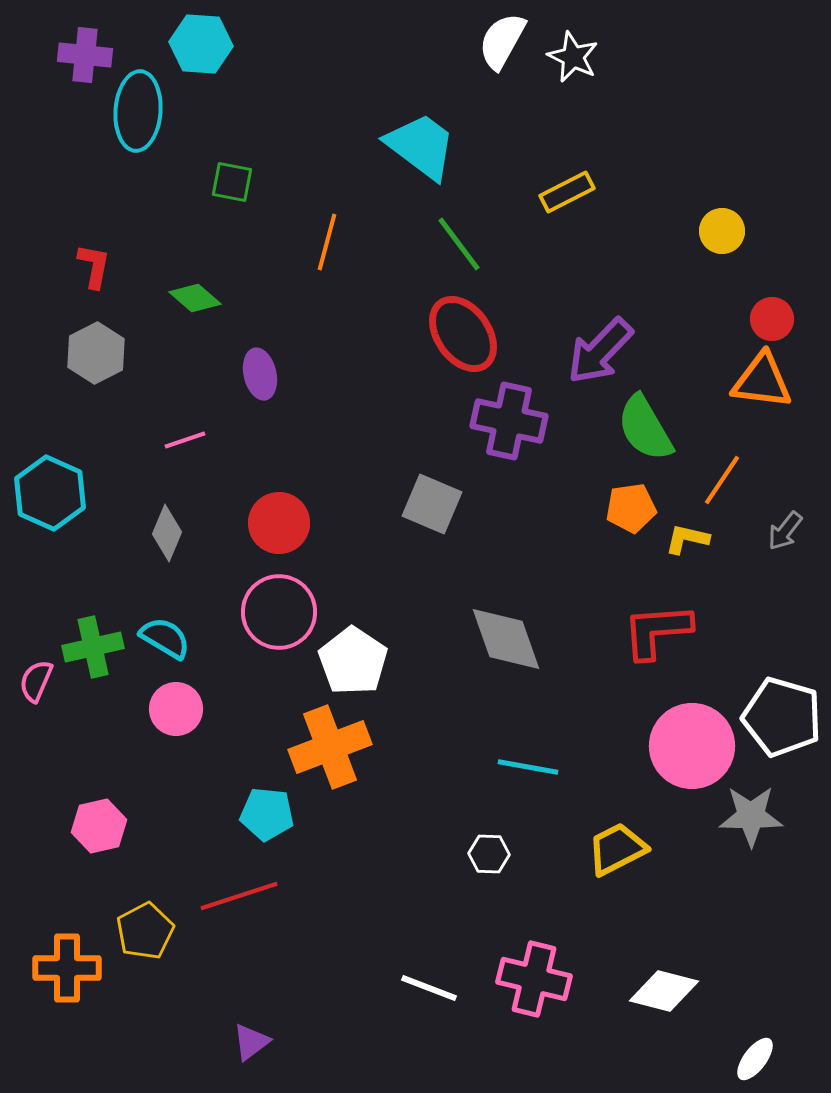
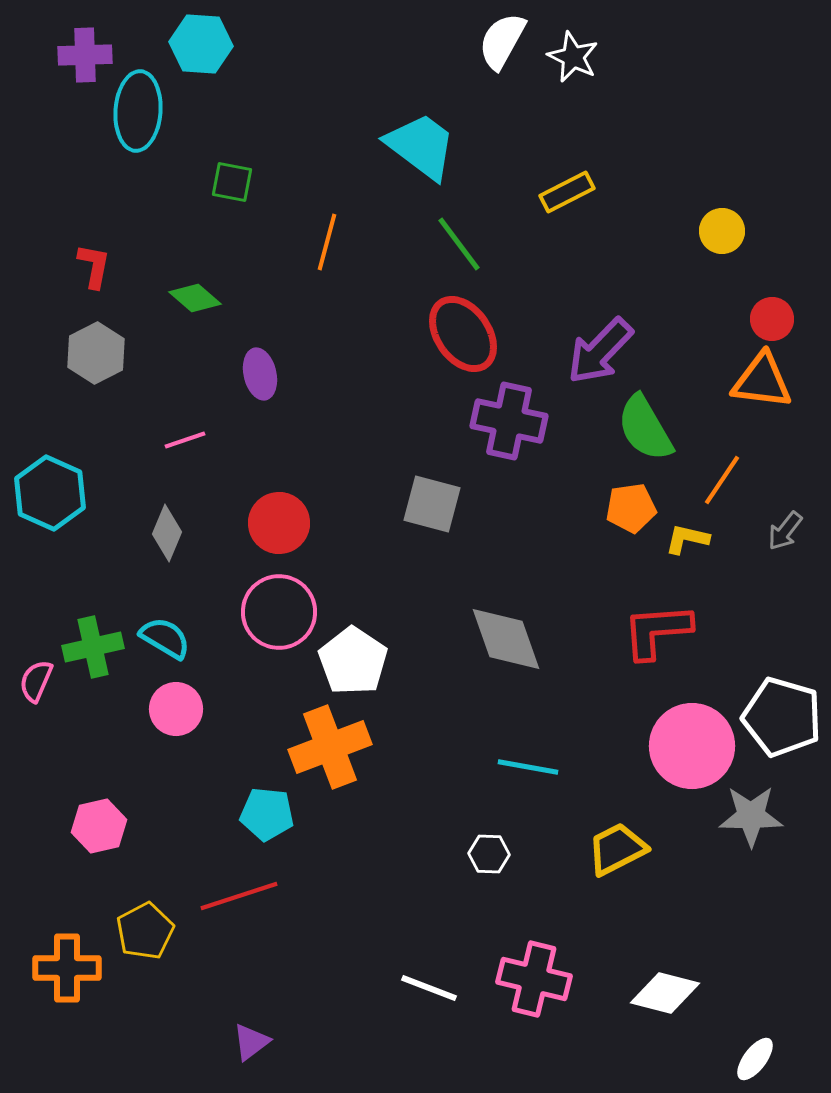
purple cross at (85, 55): rotated 8 degrees counterclockwise
gray square at (432, 504): rotated 8 degrees counterclockwise
white diamond at (664, 991): moved 1 px right, 2 px down
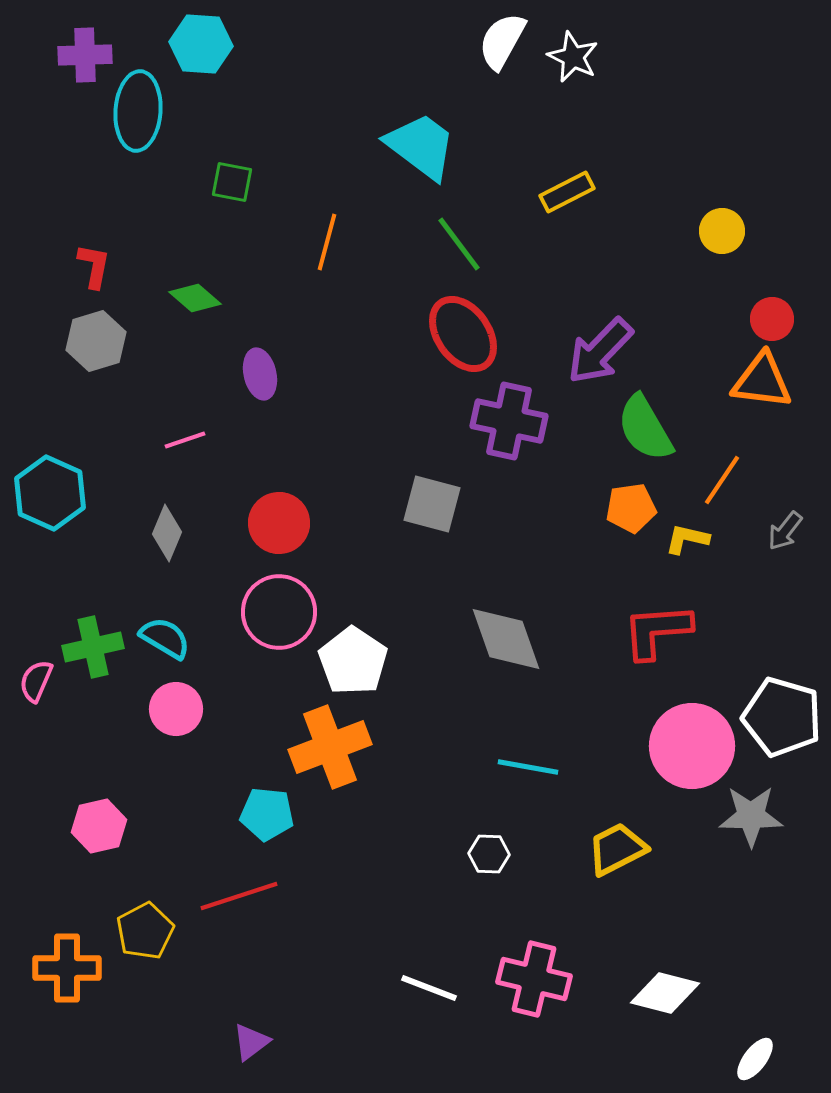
gray hexagon at (96, 353): moved 12 px up; rotated 10 degrees clockwise
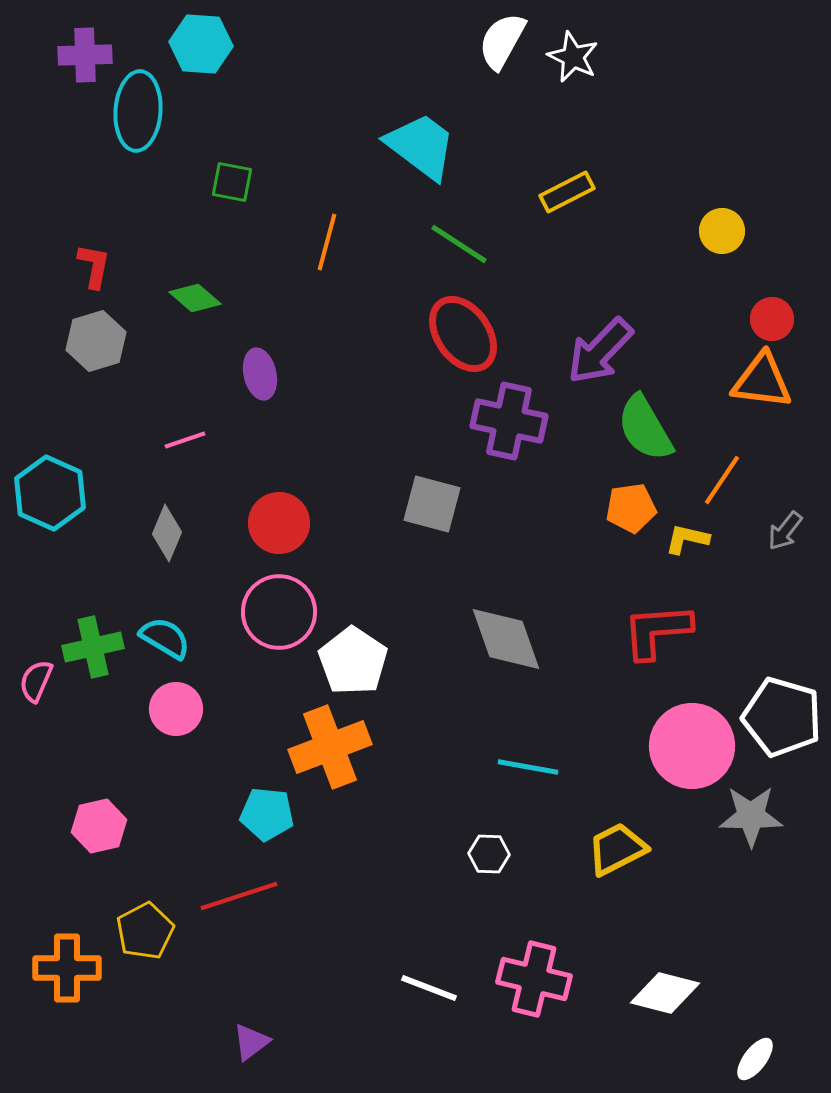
green line at (459, 244): rotated 20 degrees counterclockwise
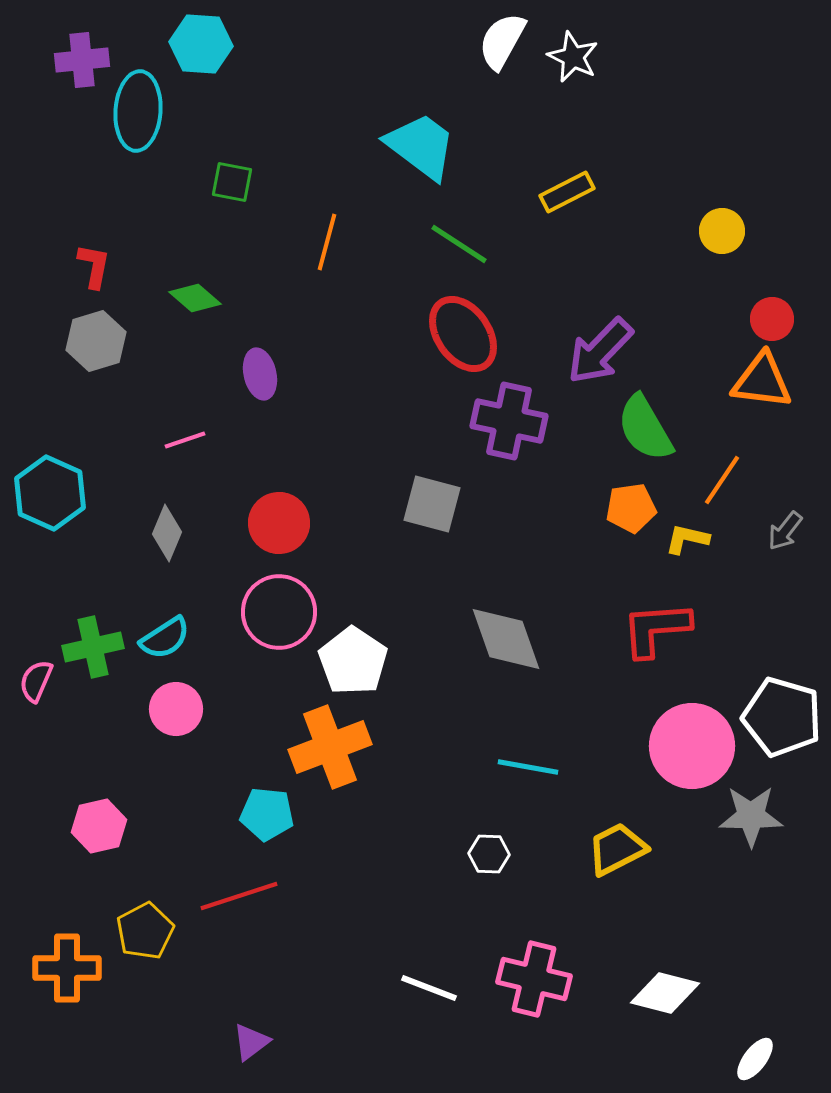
purple cross at (85, 55): moved 3 px left, 5 px down; rotated 4 degrees counterclockwise
red L-shape at (657, 631): moved 1 px left, 2 px up
cyan semicircle at (165, 638): rotated 116 degrees clockwise
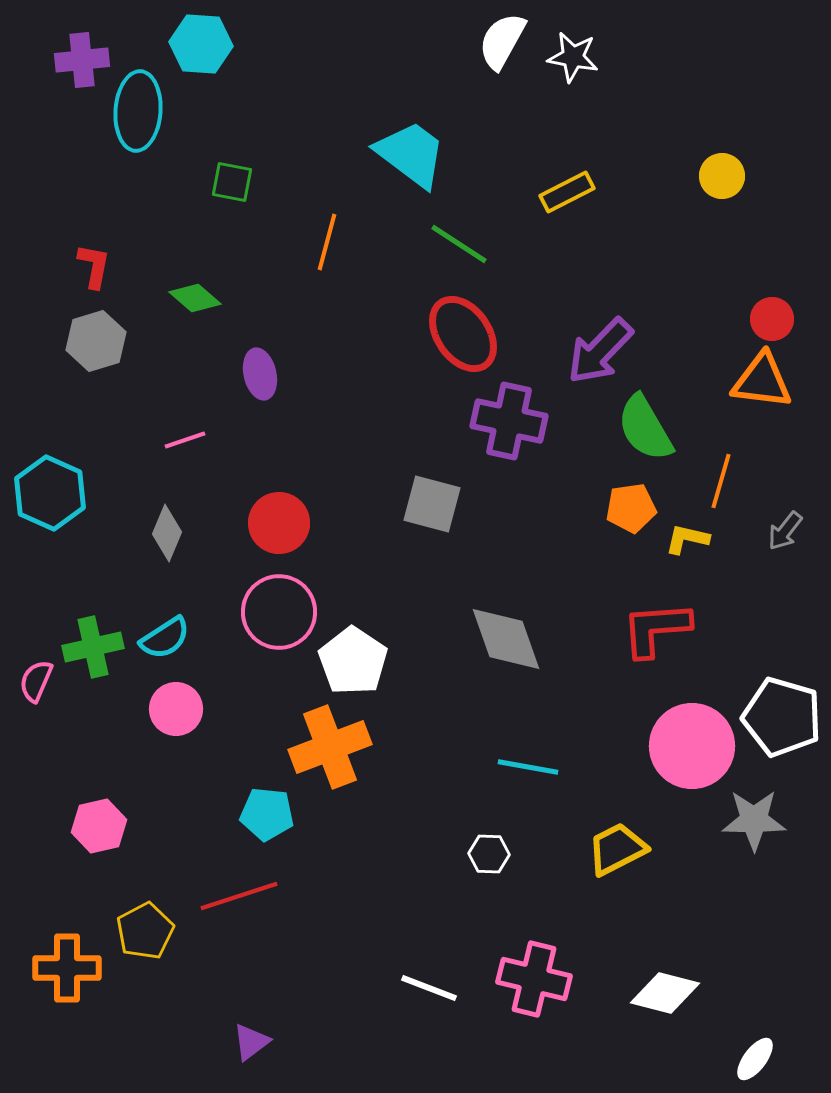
white star at (573, 57): rotated 15 degrees counterclockwise
cyan trapezoid at (421, 146): moved 10 px left, 8 px down
yellow circle at (722, 231): moved 55 px up
orange line at (722, 480): moved 1 px left, 1 px down; rotated 18 degrees counterclockwise
gray star at (751, 816): moved 3 px right, 4 px down
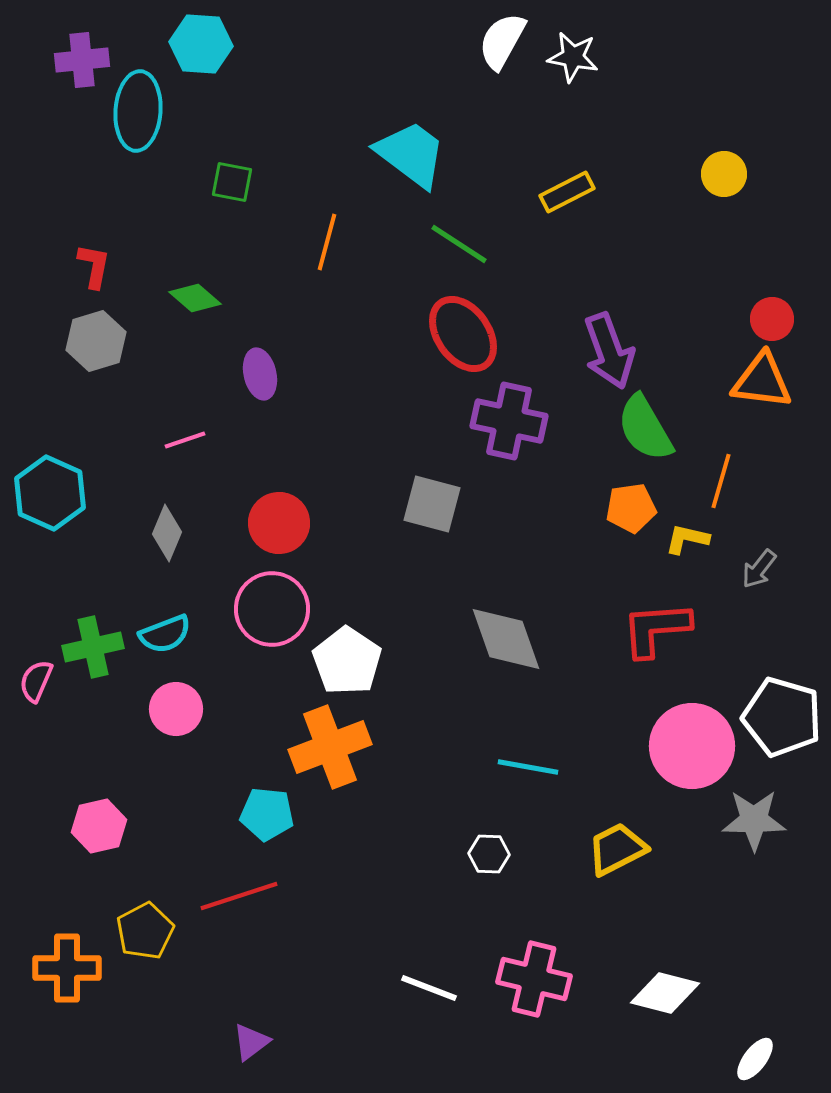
yellow circle at (722, 176): moved 2 px right, 2 px up
purple arrow at (600, 351): moved 9 px right; rotated 64 degrees counterclockwise
gray arrow at (785, 531): moved 26 px left, 38 px down
pink circle at (279, 612): moved 7 px left, 3 px up
cyan semicircle at (165, 638): moved 4 px up; rotated 12 degrees clockwise
white pentagon at (353, 661): moved 6 px left
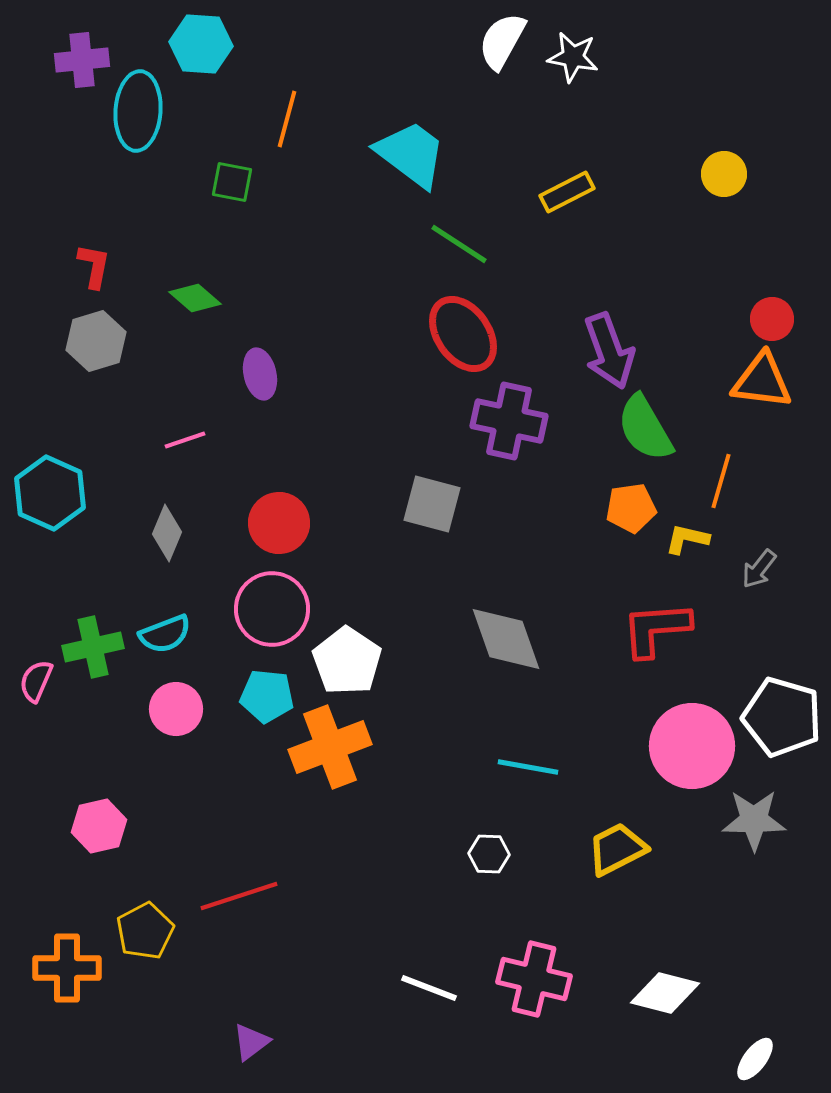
orange line at (327, 242): moved 40 px left, 123 px up
cyan pentagon at (267, 814): moved 118 px up
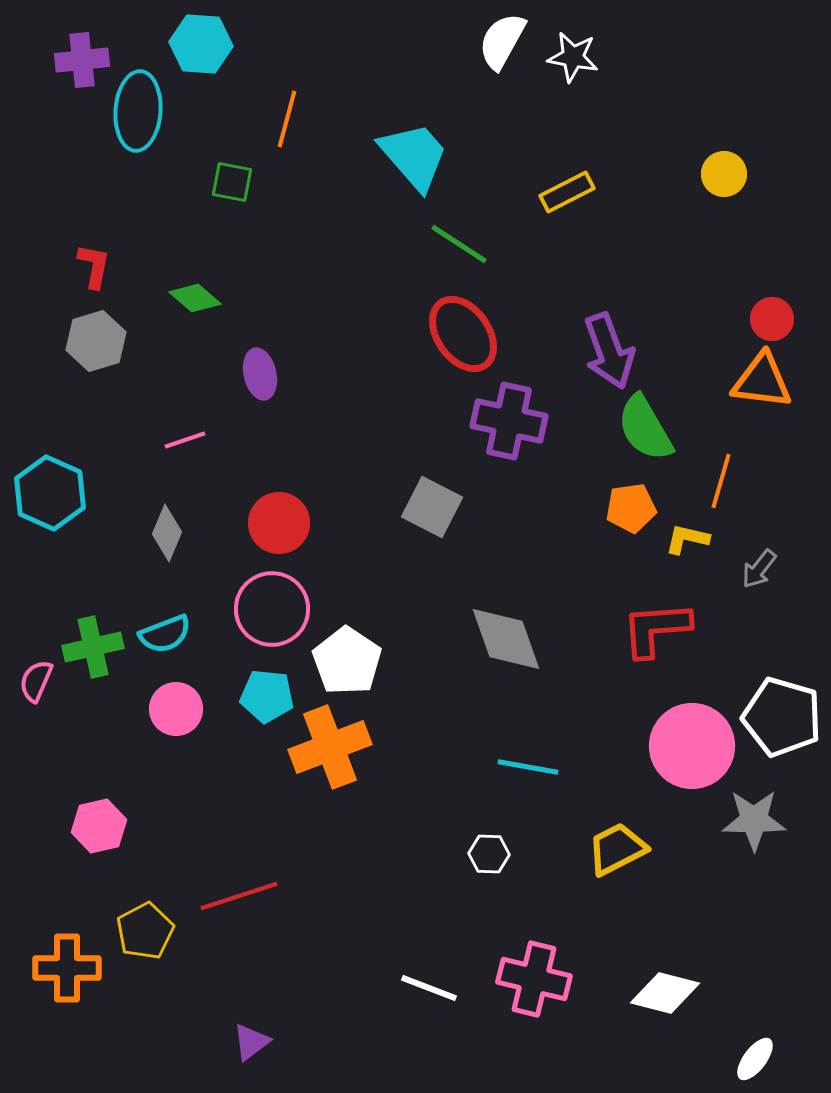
cyan trapezoid at (411, 154): moved 3 px right, 2 px down; rotated 12 degrees clockwise
gray square at (432, 504): moved 3 px down; rotated 12 degrees clockwise
